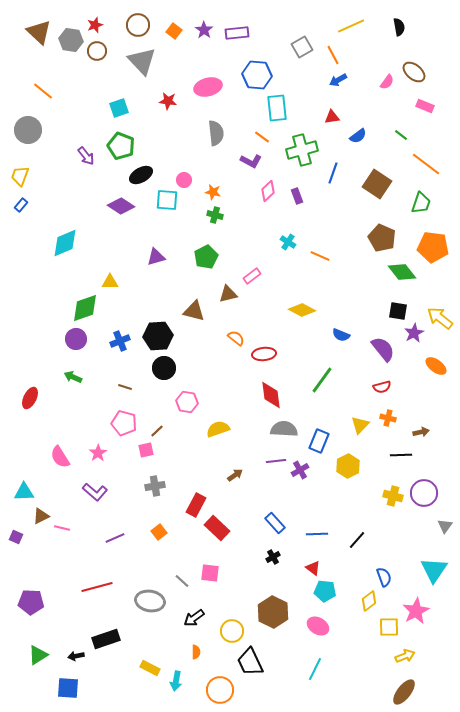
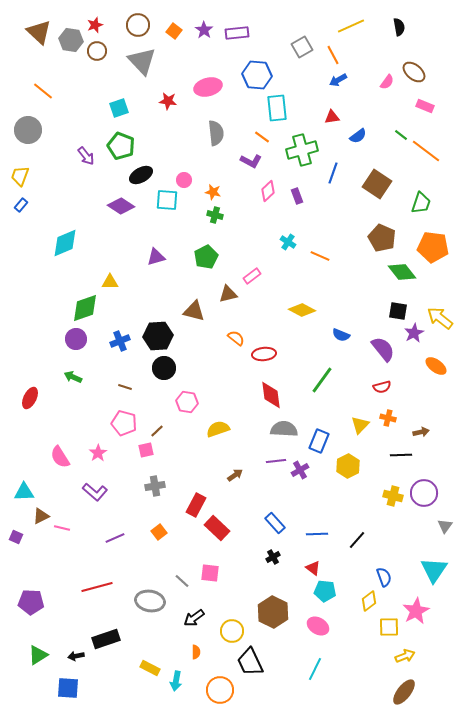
orange line at (426, 164): moved 13 px up
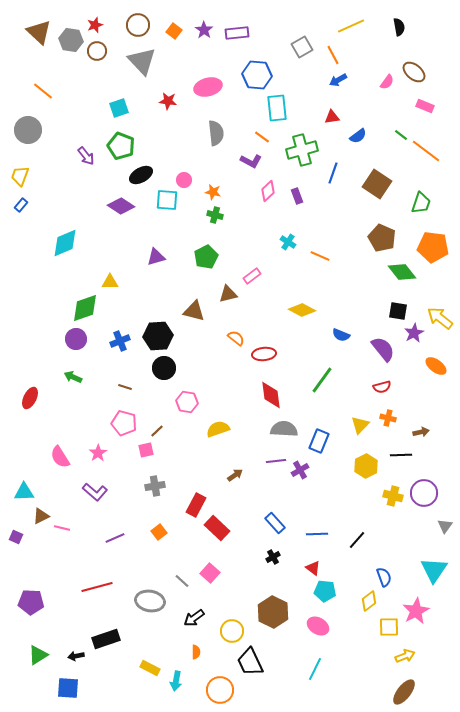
yellow hexagon at (348, 466): moved 18 px right
pink square at (210, 573): rotated 36 degrees clockwise
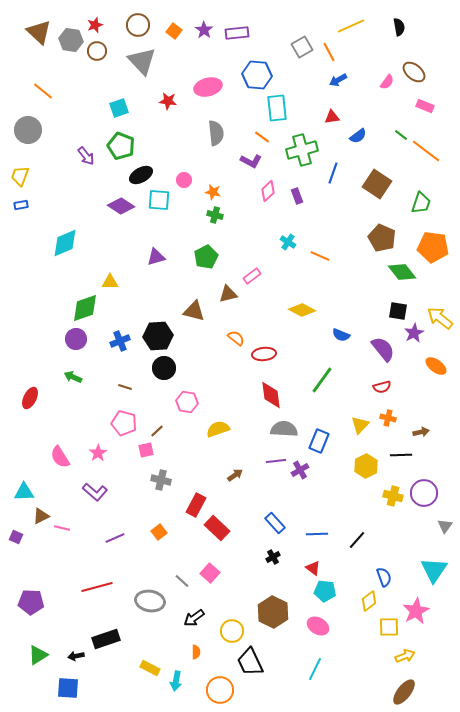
orange line at (333, 55): moved 4 px left, 3 px up
cyan square at (167, 200): moved 8 px left
blue rectangle at (21, 205): rotated 40 degrees clockwise
gray cross at (155, 486): moved 6 px right, 6 px up; rotated 24 degrees clockwise
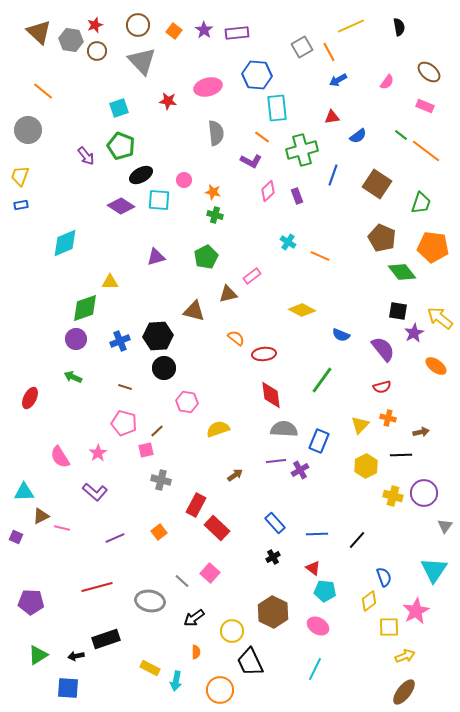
brown ellipse at (414, 72): moved 15 px right
blue line at (333, 173): moved 2 px down
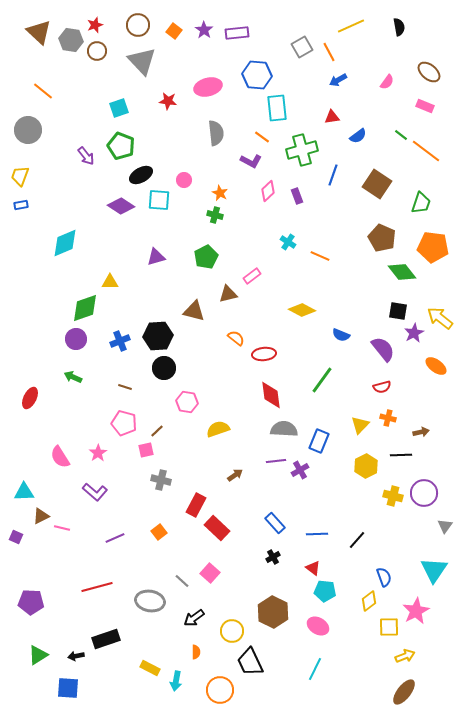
orange star at (213, 192): moved 7 px right, 1 px down; rotated 14 degrees clockwise
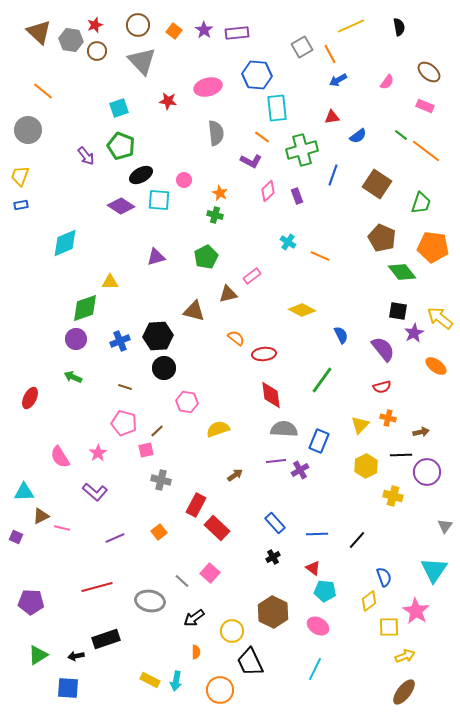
orange line at (329, 52): moved 1 px right, 2 px down
blue semicircle at (341, 335): rotated 138 degrees counterclockwise
purple circle at (424, 493): moved 3 px right, 21 px up
pink star at (416, 611): rotated 12 degrees counterclockwise
yellow rectangle at (150, 668): moved 12 px down
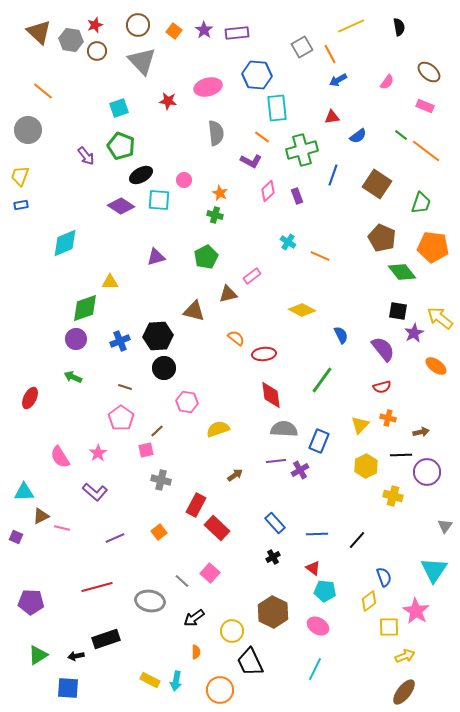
pink pentagon at (124, 423): moved 3 px left, 5 px up; rotated 20 degrees clockwise
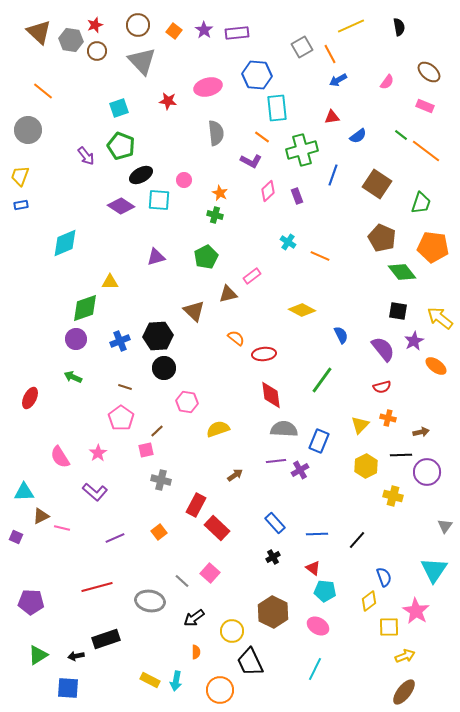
brown triangle at (194, 311): rotated 30 degrees clockwise
purple star at (414, 333): moved 8 px down
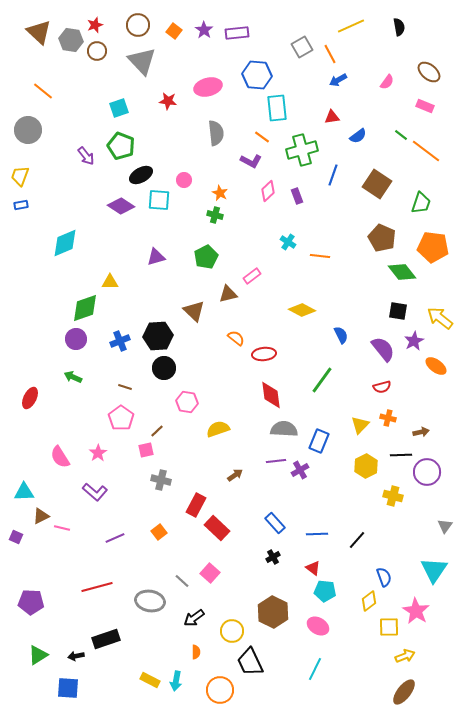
orange line at (320, 256): rotated 18 degrees counterclockwise
